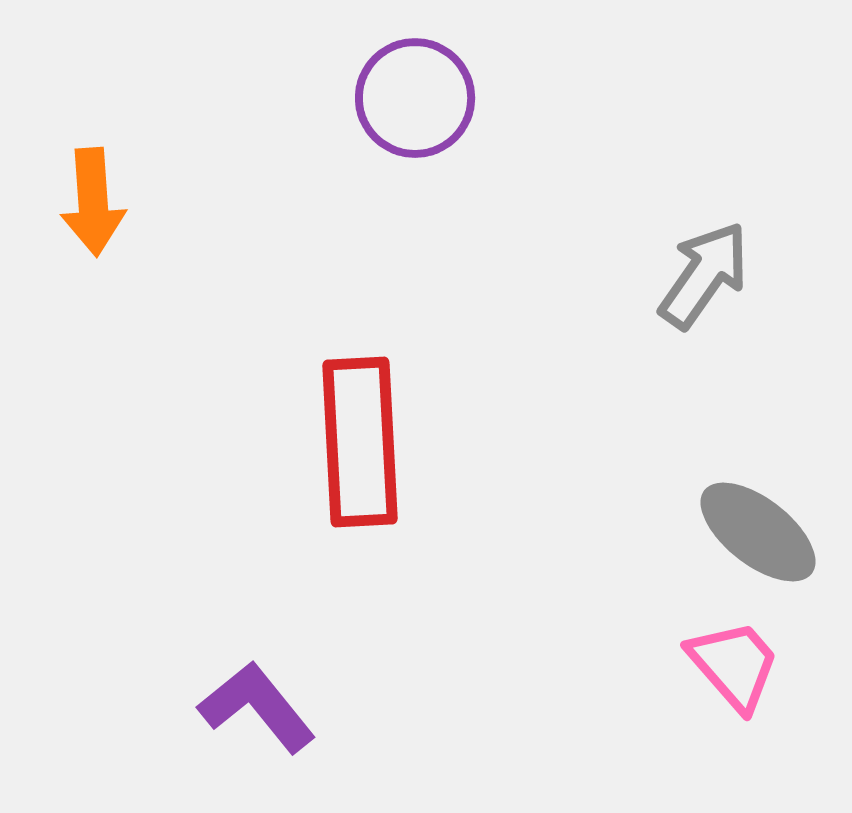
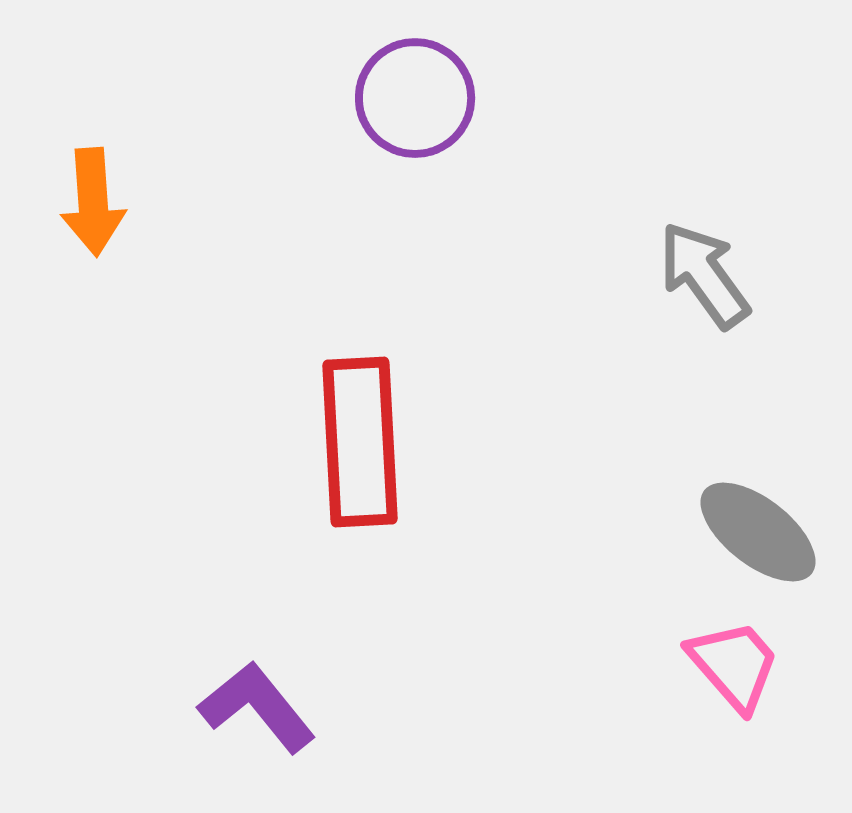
gray arrow: rotated 71 degrees counterclockwise
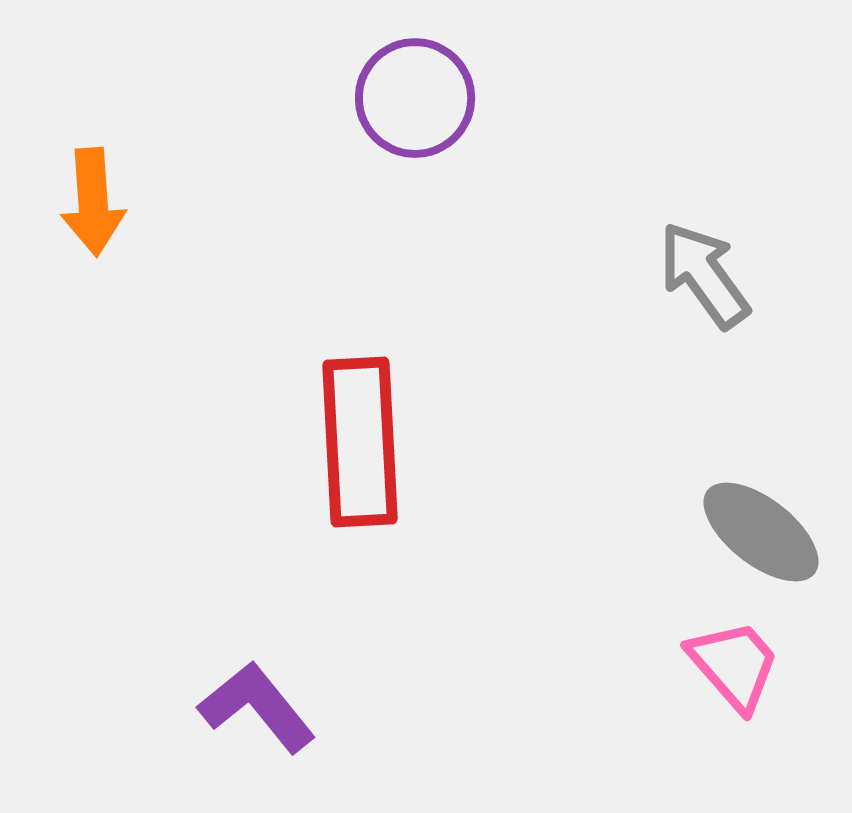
gray ellipse: moved 3 px right
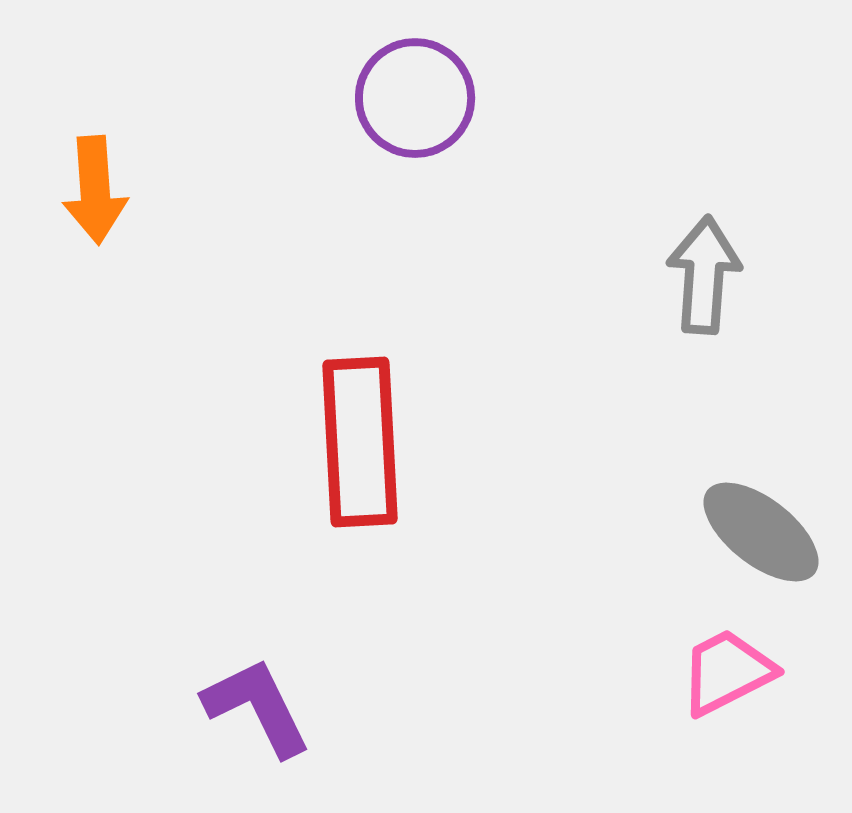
orange arrow: moved 2 px right, 12 px up
gray arrow: rotated 40 degrees clockwise
pink trapezoid: moved 7 px left, 7 px down; rotated 76 degrees counterclockwise
purple L-shape: rotated 13 degrees clockwise
